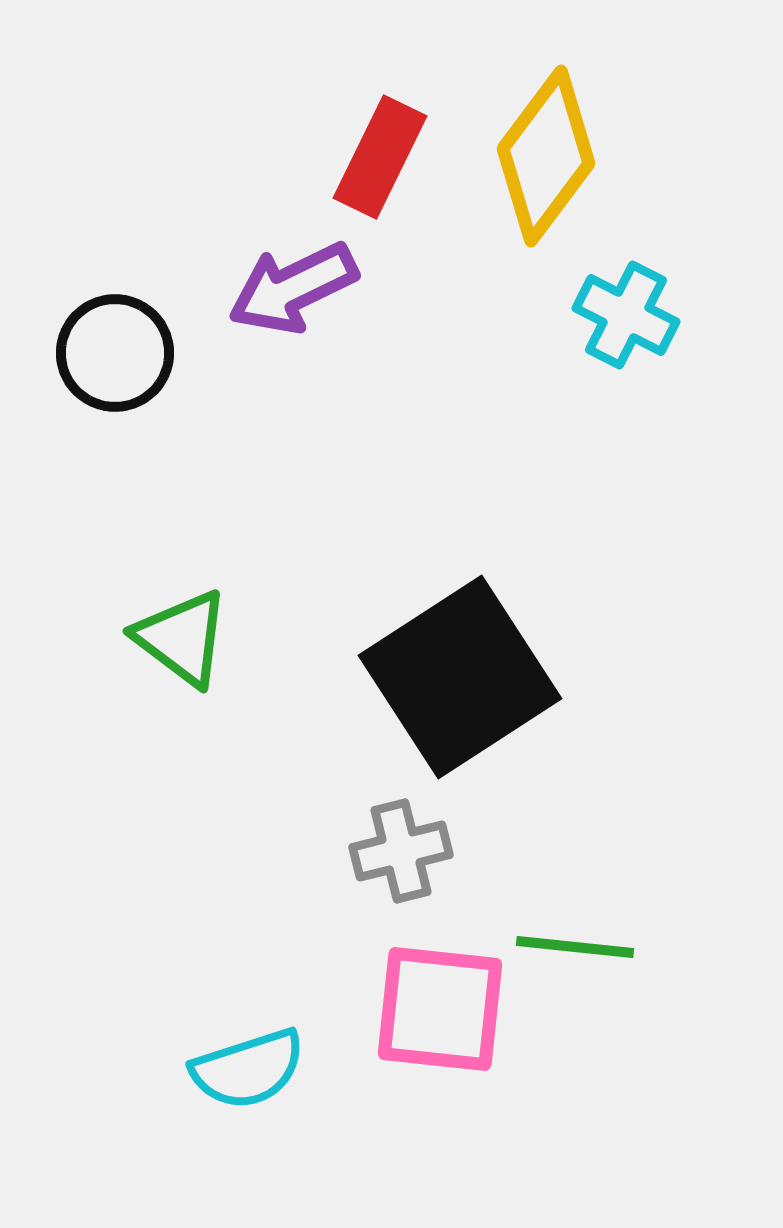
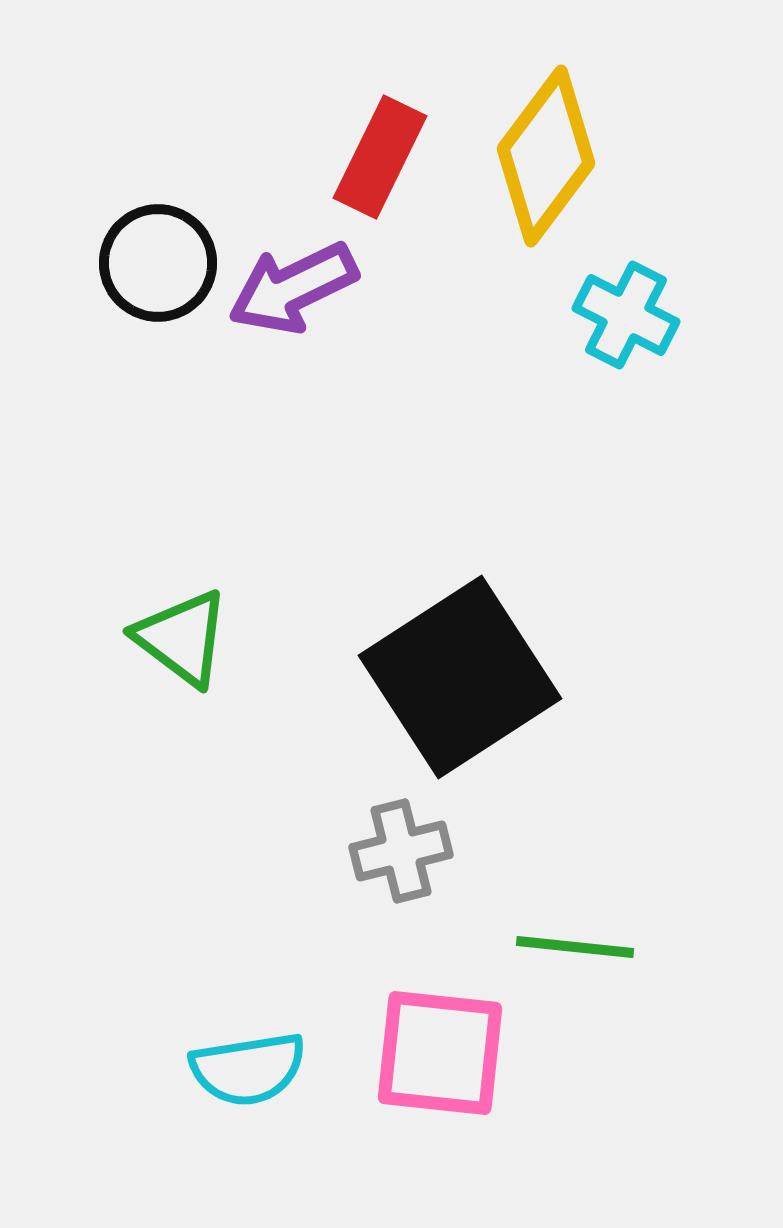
black circle: moved 43 px right, 90 px up
pink square: moved 44 px down
cyan semicircle: rotated 9 degrees clockwise
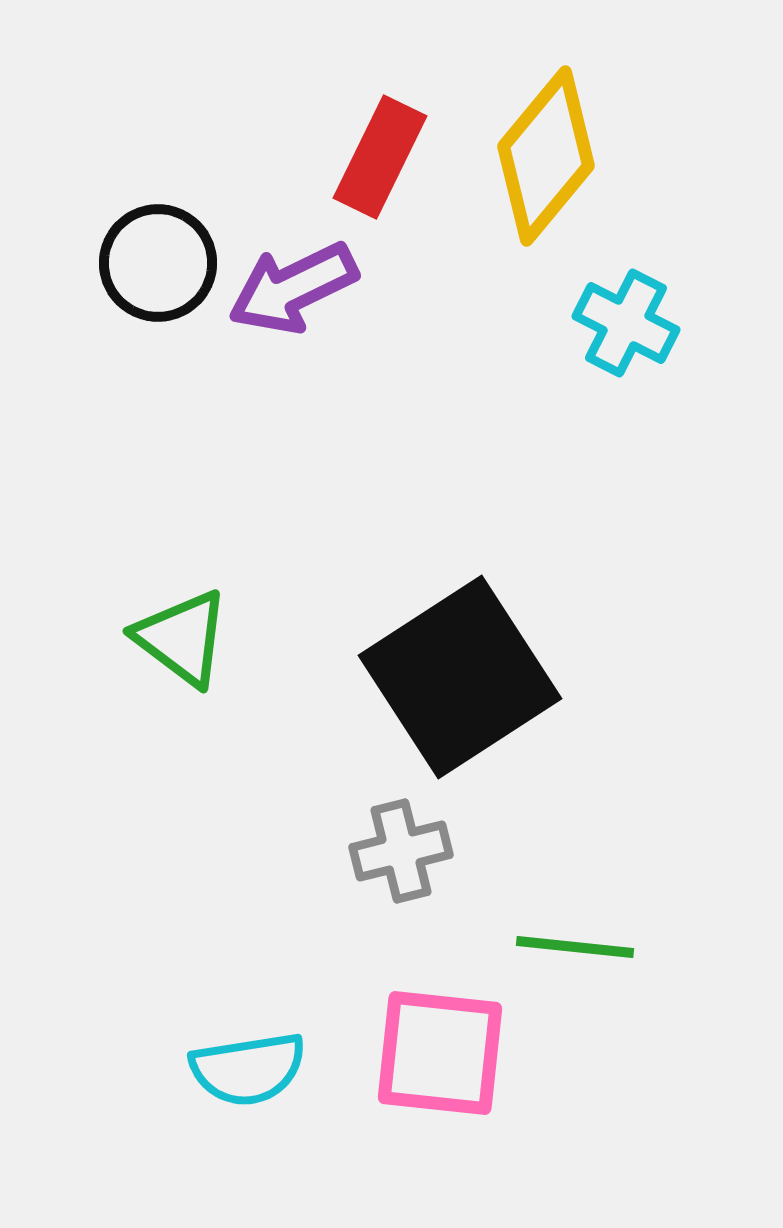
yellow diamond: rotated 3 degrees clockwise
cyan cross: moved 8 px down
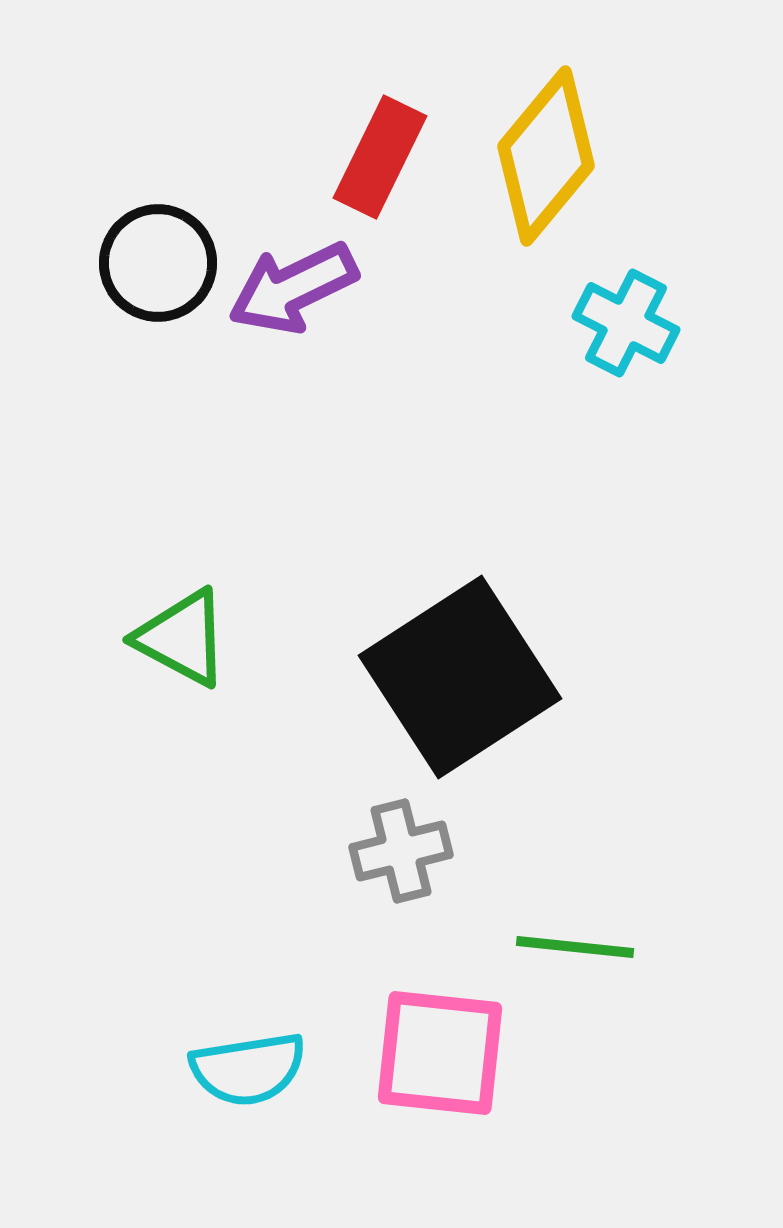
green triangle: rotated 9 degrees counterclockwise
